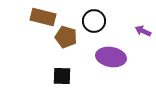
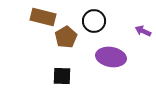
brown pentagon: rotated 25 degrees clockwise
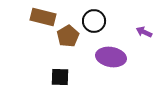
purple arrow: moved 1 px right, 1 px down
brown pentagon: moved 2 px right, 1 px up
black square: moved 2 px left, 1 px down
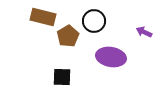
black square: moved 2 px right
